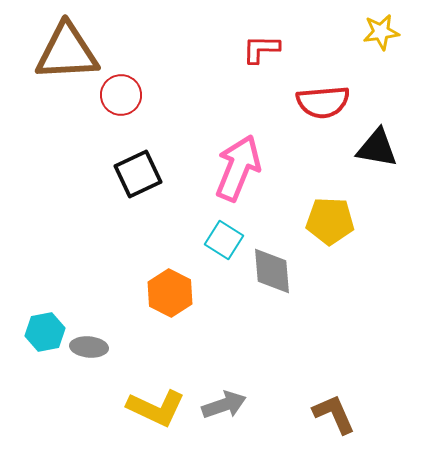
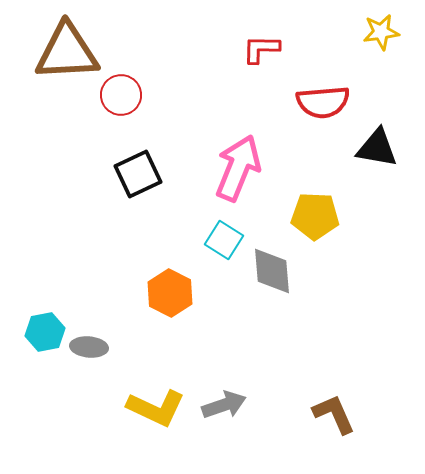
yellow pentagon: moved 15 px left, 5 px up
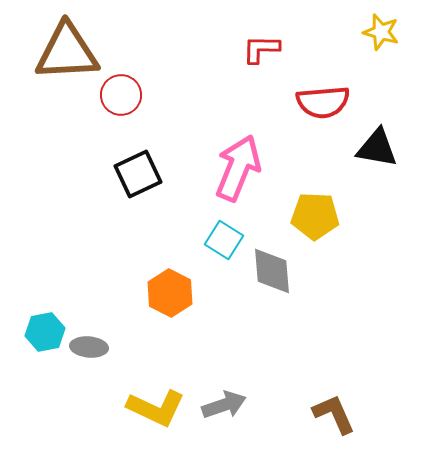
yellow star: rotated 24 degrees clockwise
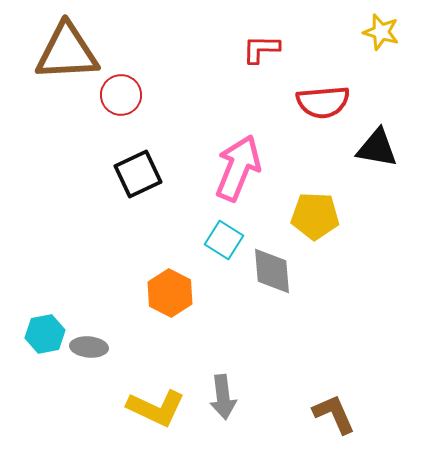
cyan hexagon: moved 2 px down
gray arrow: moved 1 px left, 8 px up; rotated 102 degrees clockwise
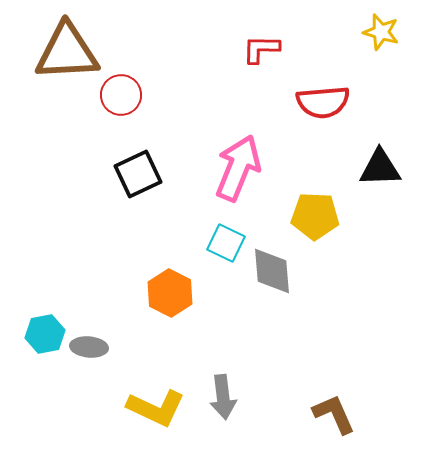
black triangle: moved 3 px right, 20 px down; rotated 12 degrees counterclockwise
cyan square: moved 2 px right, 3 px down; rotated 6 degrees counterclockwise
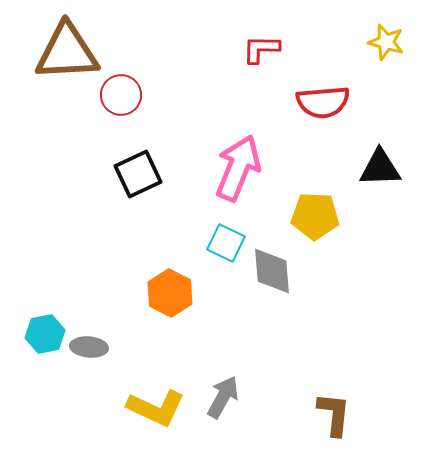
yellow star: moved 5 px right, 10 px down
gray arrow: rotated 144 degrees counterclockwise
brown L-shape: rotated 30 degrees clockwise
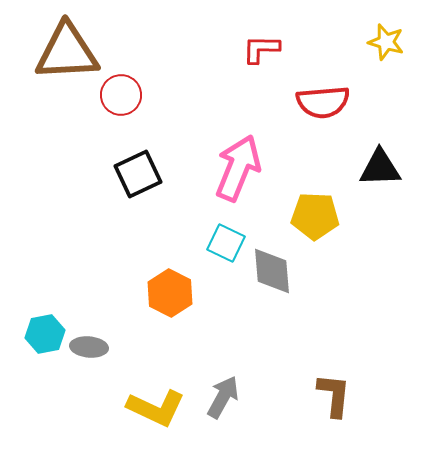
brown L-shape: moved 19 px up
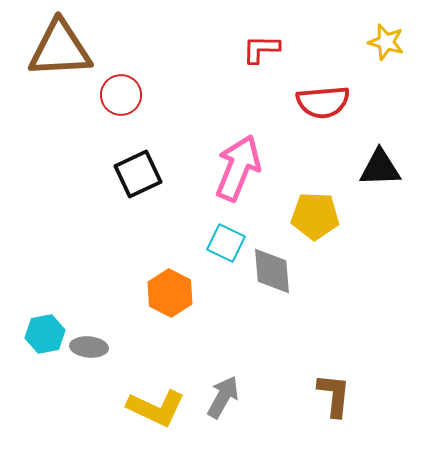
brown triangle: moved 7 px left, 3 px up
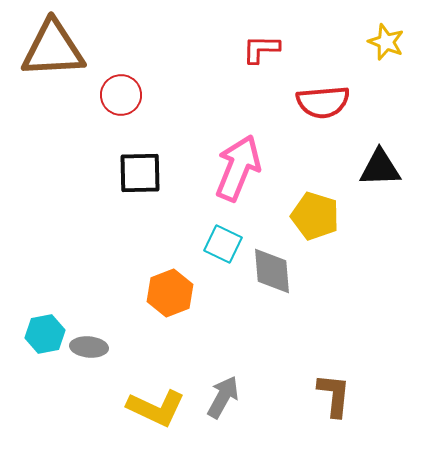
yellow star: rotated 6 degrees clockwise
brown triangle: moved 7 px left
black square: moved 2 px right, 1 px up; rotated 24 degrees clockwise
yellow pentagon: rotated 15 degrees clockwise
cyan square: moved 3 px left, 1 px down
orange hexagon: rotated 12 degrees clockwise
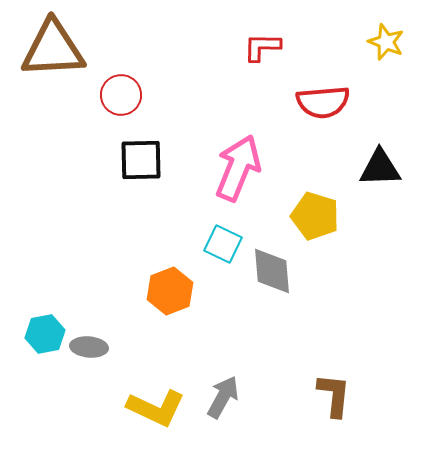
red L-shape: moved 1 px right, 2 px up
black square: moved 1 px right, 13 px up
orange hexagon: moved 2 px up
